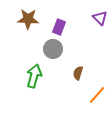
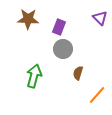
gray circle: moved 10 px right
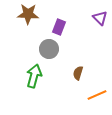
brown star: moved 5 px up
gray circle: moved 14 px left
orange line: rotated 24 degrees clockwise
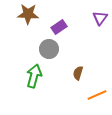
purple triangle: rotated 21 degrees clockwise
purple rectangle: rotated 35 degrees clockwise
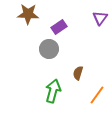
green arrow: moved 19 px right, 15 px down
orange line: rotated 30 degrees counterclockwise
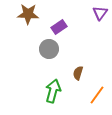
purple triangle: moved 5 px up
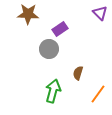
purple triangle: rotated 21 degrees counterclockwise
purple rectangle: moved 1 px right, 2 px down
orange line: moved 1 px right, 1 px up
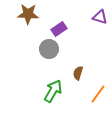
purple triangle: moved 4 px down; rotated 28 degrees counterclockwise
purple rectangle: moved 1 px left
green arrow: rotated 15 degrees clockwise
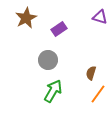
brown star: moved 2 px left, 4 px down; rotated 30 degrees counterclockwise
gray circle: moved 1 px left, 11 px down
brown semicircle: moved 13 px right
